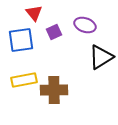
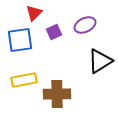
red triangle: rotated 24 degrees clockwise
purple ellipse: rotated 45 degrees counterclockwise
blue square: moved 1 px left
black triangle: moved 1 px left, 4 px down
brown cross: moved 3 px right, 4 px down
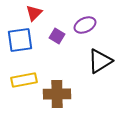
purple square: moved 3 px right, 4 px down; rotated 35 degrees counterclockwise
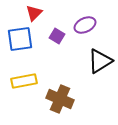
blue square: moved 1 px up
yellow rectangle: moved 1 px down
brown cross: moved 3 px right, 5 px down; rotated 24 degrees clockwise
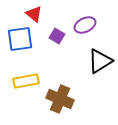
red triangle: moved 1 px down; rotated 36 degrees counterclockwise
yellow rectangle: moved 2 px right
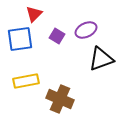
red triangle: rotated 36 degrees clockwise
purple ellipse: moved 1 px right, 5 px down
black triangle: moved 1 px right, 2 px up; rotated 12 degrees clockwise
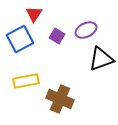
red triangle: rotated 12 degrees counterclockwise
blue square: rotated 20 degrees counterclockwise
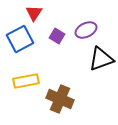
red triangle: moved 1 px up
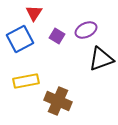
brown cross: moved 2 px left, 2 px down
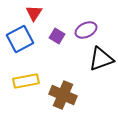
brown cross: moved 5 px right, 6 px up
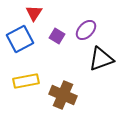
purple ellipse: rotated 20 degrees counterclockwise
